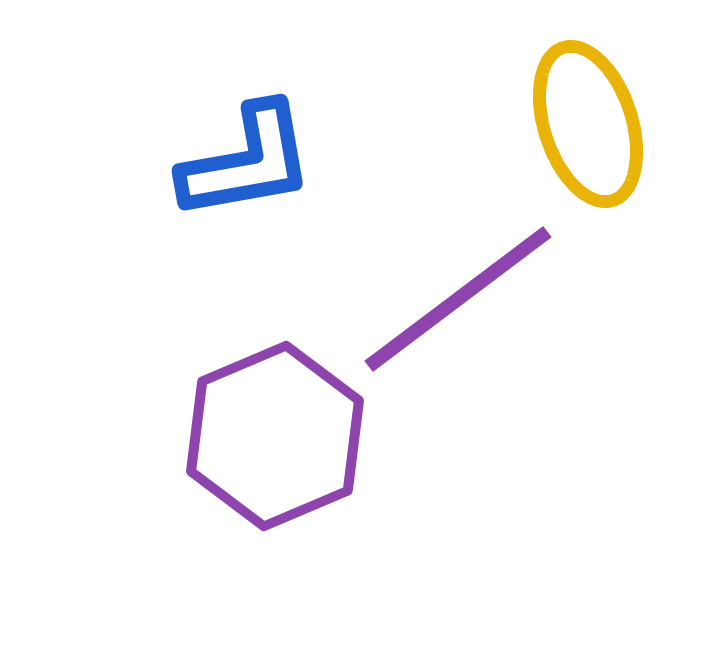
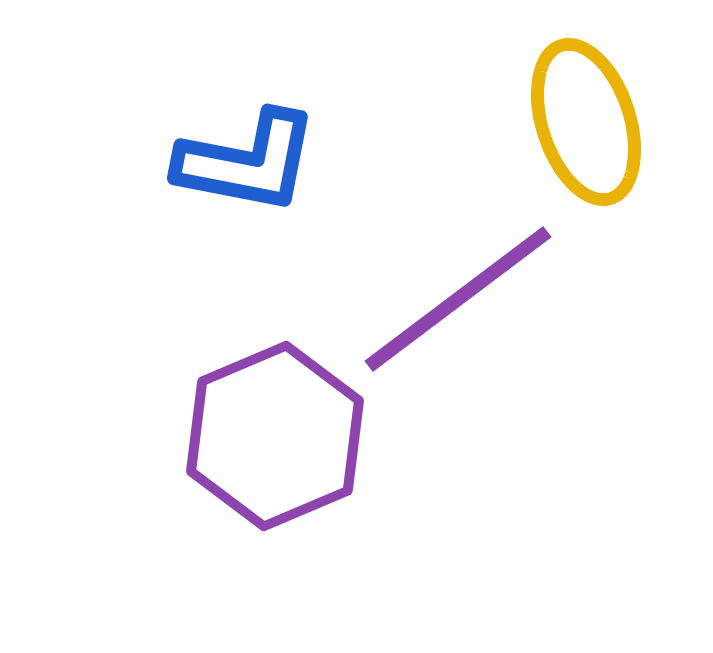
yellow ellipse: moved 2 px left, 2 px up
blue L-shape: rotated 21 degrees clockwise
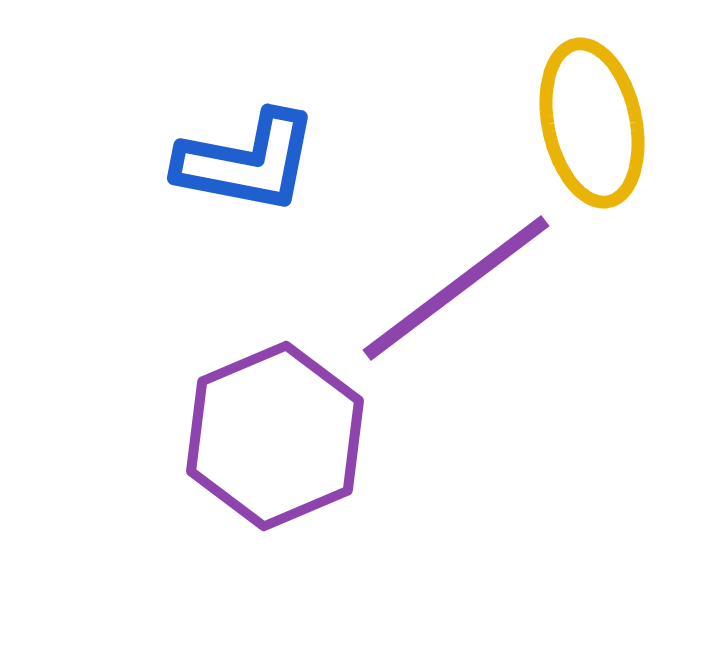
yellow ellipse: moved 6 px right, 1 px down; rotated 6 degrees clockwise
purple line: moved 2 px left, 11 px up
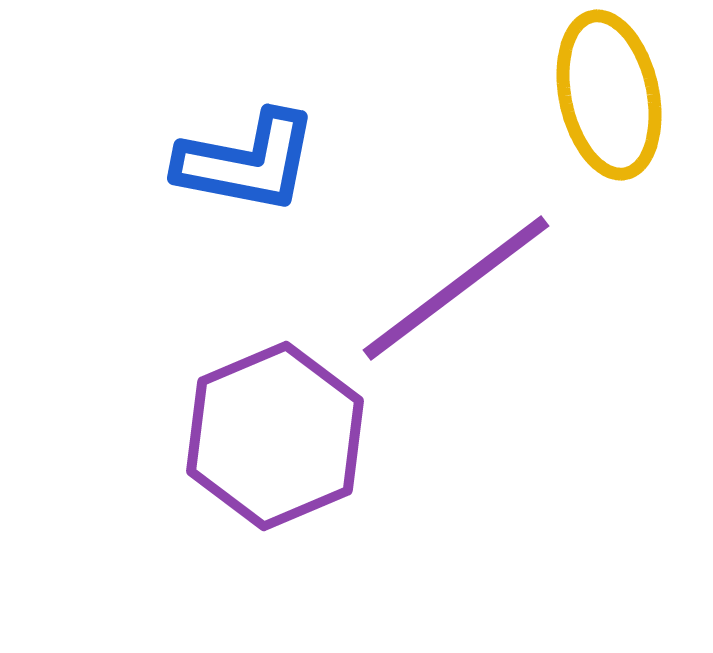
yellow ellipse: moved 17 px right, 28 px up
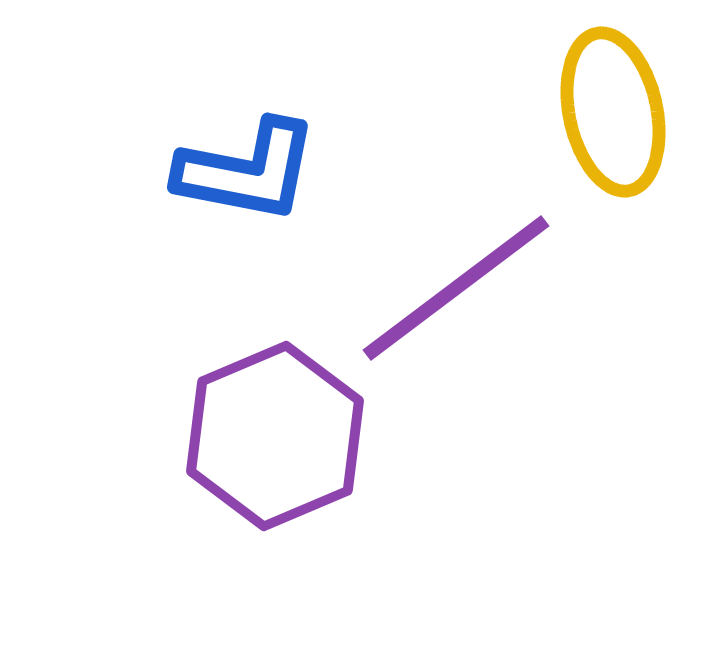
yellow ellipse: moved 4 px right, 17 px down
blue L-shape: moved 9 px down
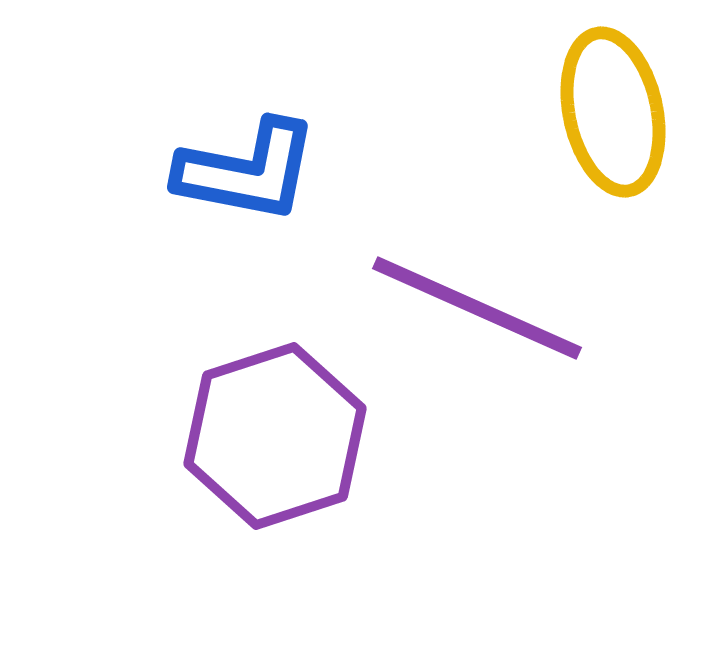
purple line: moved 21 px right, 20 px down; rotated 61 degrees clockwise
purple hexagon: rotated 5 degrees clockwise
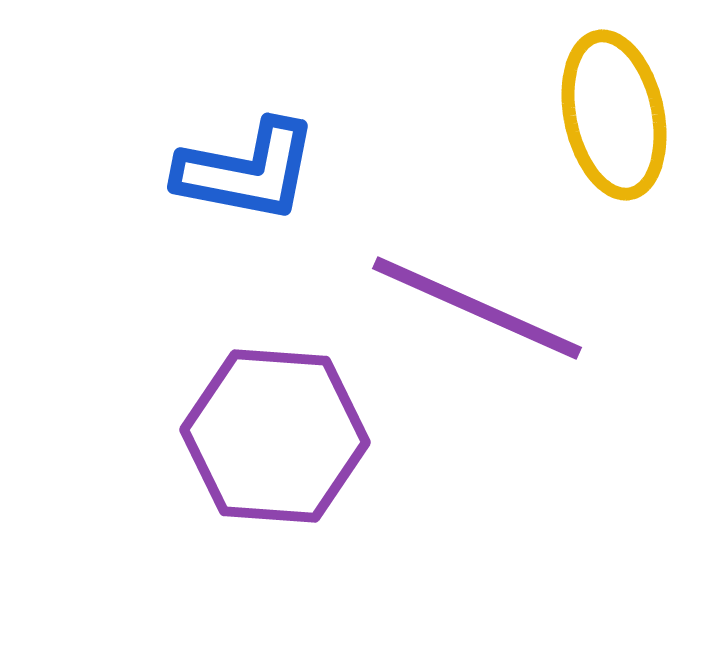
yellow ellipse: moved 1 px right, 3 px down
purple hexagon: rotated 22 degrees clockwise
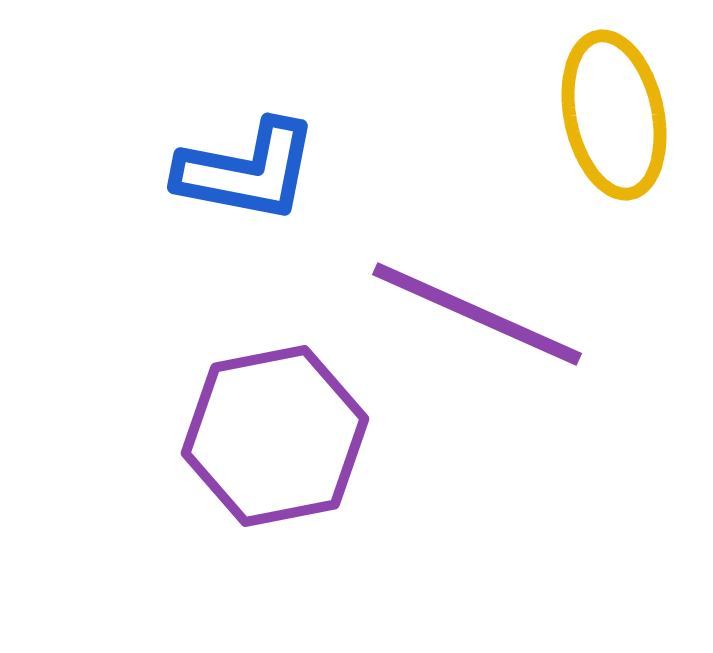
purple line: moved 6 px down
purple hexagon: rotated 15 degrees counterclockwise
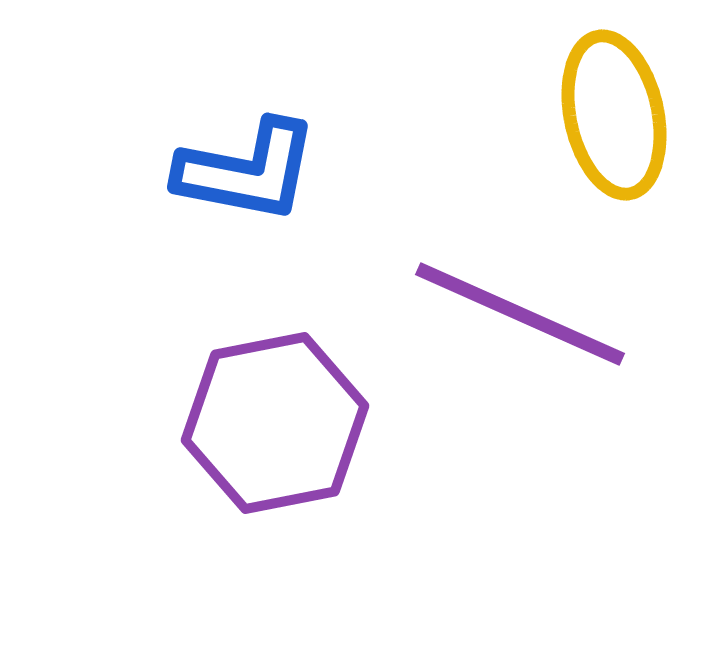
purple line: moved 43 px right
purple hexagon: moved 13 px up
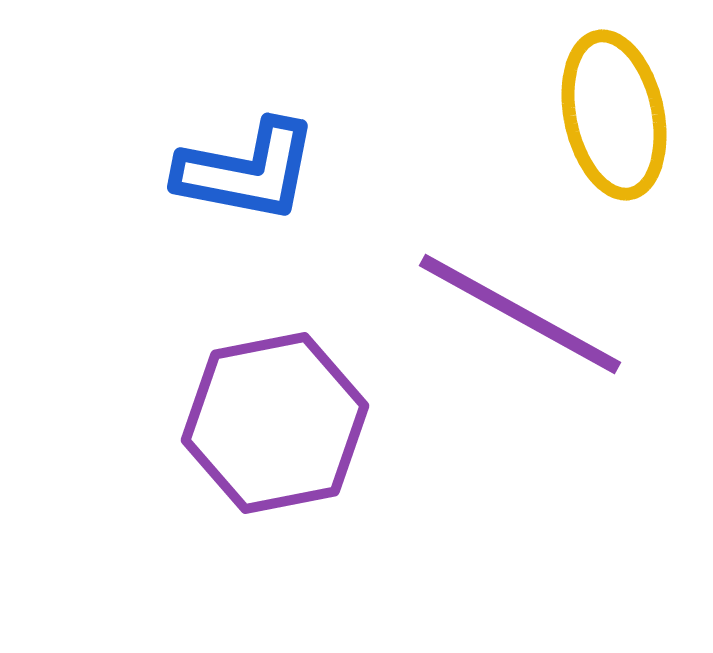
purple line: rotated 5 degrees clockwise
